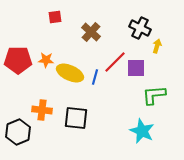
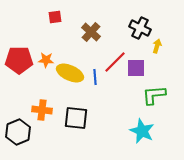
red pentagon: moved 1 px right
blue line: rotated 21 degrees counterclockwise
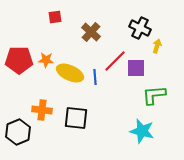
red line: moved 1 px up
cyan star: rotated 10 degrees counterclockwise
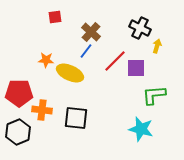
red pentagon: moved 33 px down
blue line: moved 9 px left, 26 px up; rotated 42 degrees clockwise
cyan star: moved 1 px left, 2 px up
